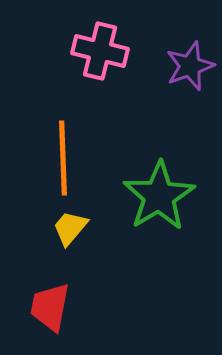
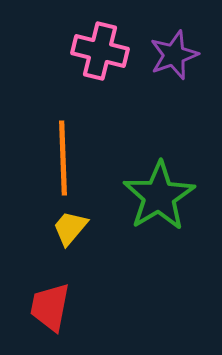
purple star: moved 16 px left, 11 px up
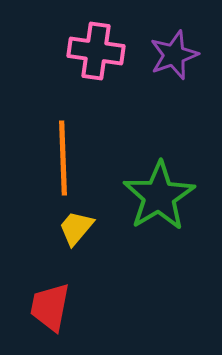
pink cross: moved 4 px left; rotated 6 degrees counterclockwise
yellow trapezoid: moved 6 px right
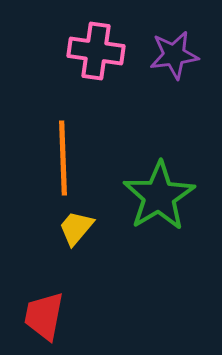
purple star: rotated 12 degrees clockwise
red trapezoid: moved 6 px left, 9 px down
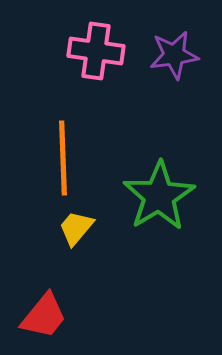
red trapezoid: rotated 152 degrees counterclockwise
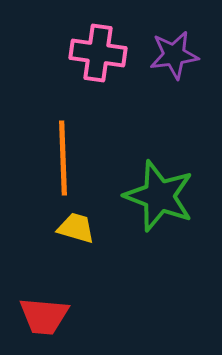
pink cross: moved 2 px right, 2 px down
green star: rotated 20 degrees counterclockwise
yellow trapezoid: rotated 66 degrees clockwise
red trapezoid: rotated 56 degrees clockwise
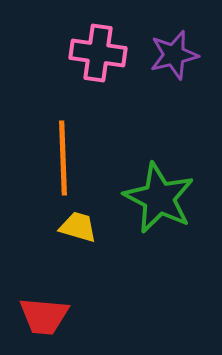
purple star: rotated 6 degrees counterclockwise
green star: moved 2 px down; rotated 6 degrees clockwise
yellow trapezoid: moved 2 px right, 1 px up
